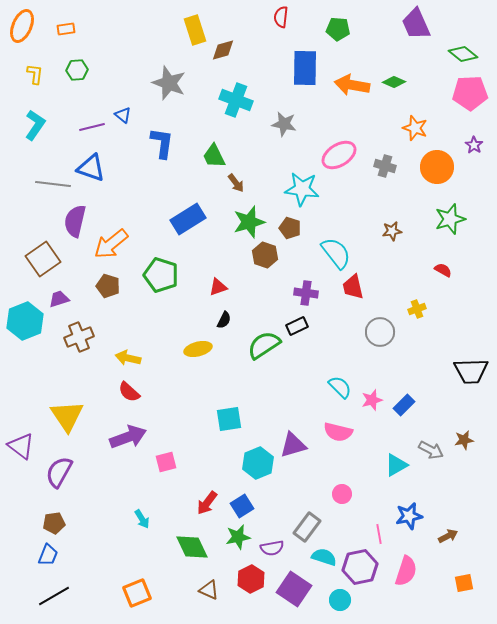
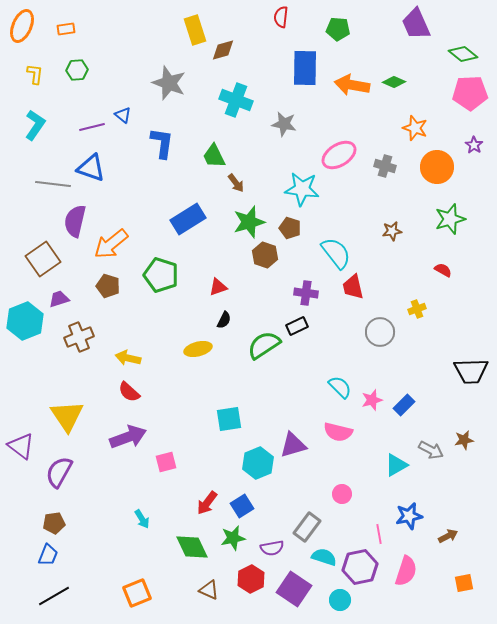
green star at (238, 537): moved 5 px left, 1 px down
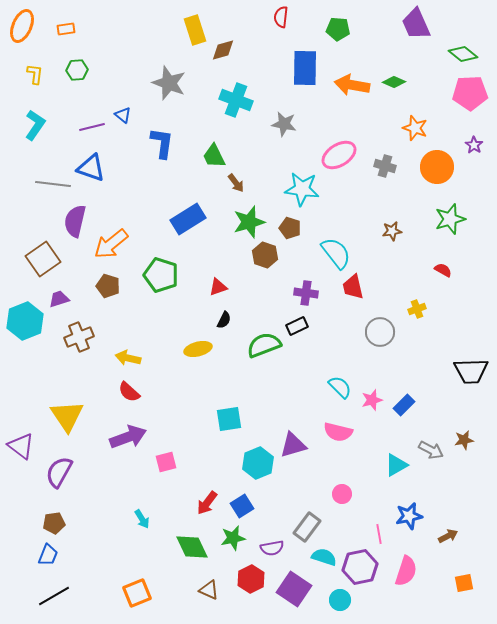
green semicircle at (264, 345): rotated 12 degrees clockwise
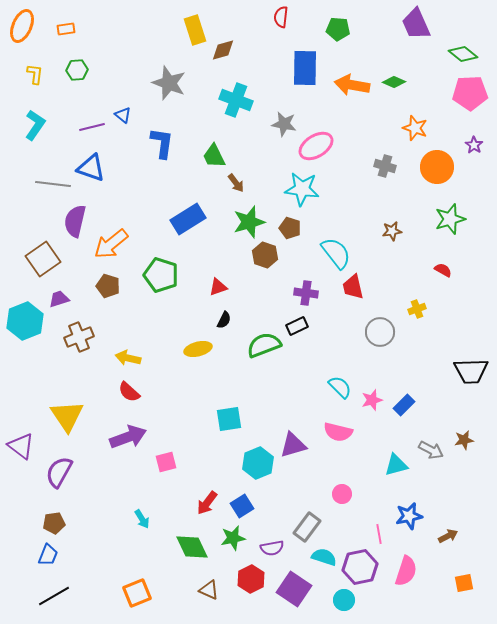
pink ellipse at (339, 155): moved 23 px left, 9 px up
cyan triangle at (396, 465): rotated 15 degrees clockwise
cyan circle at (340, 600): moved 4 px right
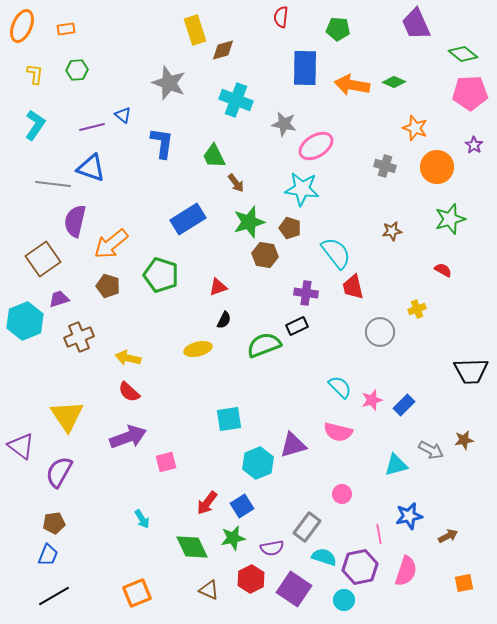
brown hexagon at (265, 255): rotated 10 degrees counterclockwise
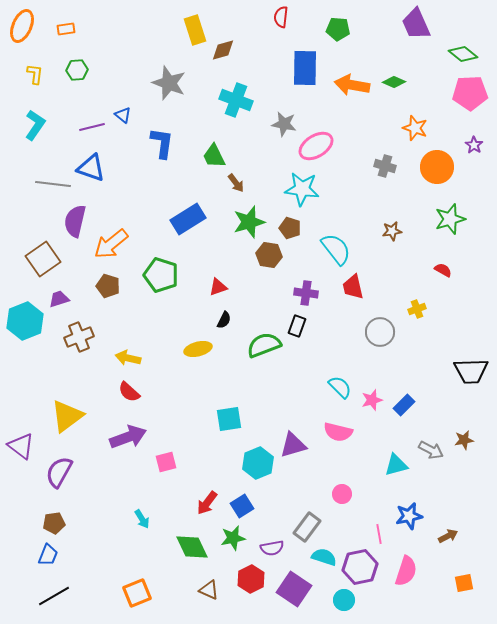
cyan semicircle at (336, 253): moved 4 px up
brown hexagon at (265, 255): moved 4 px right
black rectangle at (297, 326): rotated 45 degrees counterclockwise
yellow triangle at (67, 416): rotated 27 degrees clockwise
